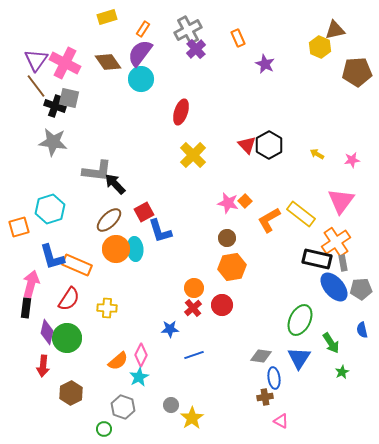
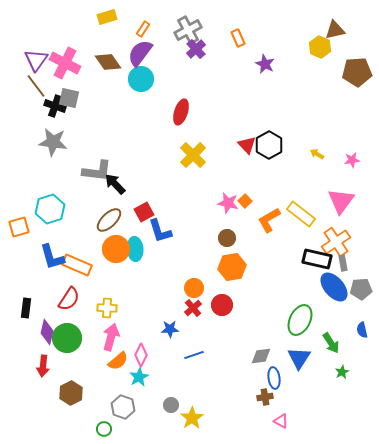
pink arrow at (31, 284): moved 80 px right, 53 px down
gray diamond at (261, 356): rotated 15 degrees counterclockwise
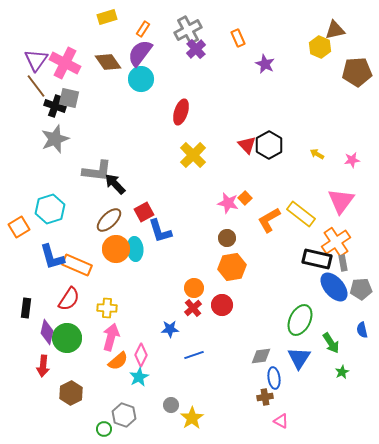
gray star at (53, 142): moved 2 px right, 3 px up; rotated 28 degrees counterclockwise
orange square at (245, 201): moved 3 px up
orange square at (19, 227): rotated 15 degrees counterclockwise
gray hexagon at (123, 407): moved 1 px right, 8 px down
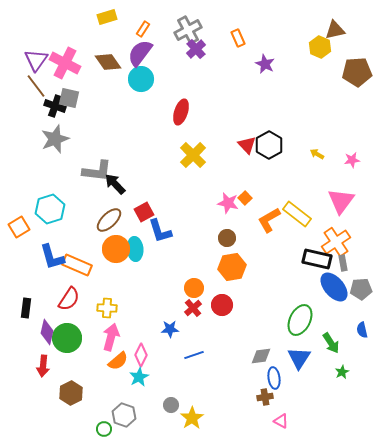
yellow rectangle at (301, 214): moved 4 px left
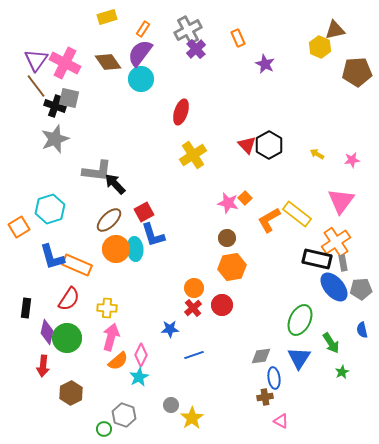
yellow cross at (193, 155): rotated 12 degrees clockwise
blue L-shape at (160, 231): moved 7 px left, 4 px down
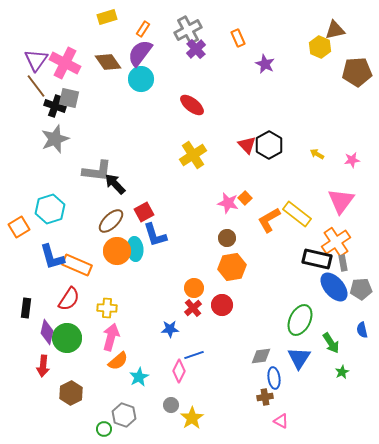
red ellipse at (181, 112): moved 11 px right, 7 px up; rotated 70 degrees counterclockwise
brown ellipse at (109, 220): moved 2 px right, 1 px down
blue L-shape at (153, 235): moved 2 px right
orange circle at (116, 249): moved 1 px right, 2 px down
pink diamond at (141, 355): moved 38 px right, 16 px down
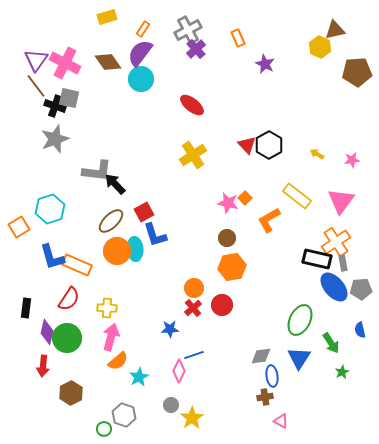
yellow rectangle at (297, 214): moved 18 px up
blue semicircle at (362, 330): moved 2 px left
blue ellipse at (274, 378): moved 2 px left, 2 px up
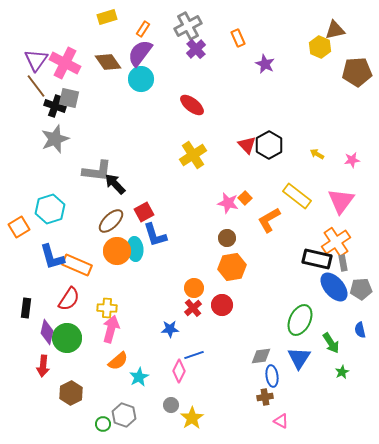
gray cross at (188, 30): moved 4 px up
pink arrow at (111, 337): moved 8 px up
green circle at (104, 429): moved 1 px left, 5 px up
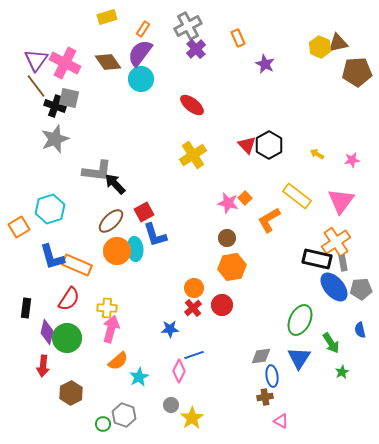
brown triangle at (335, 30): moved 3 px right, 13 px down
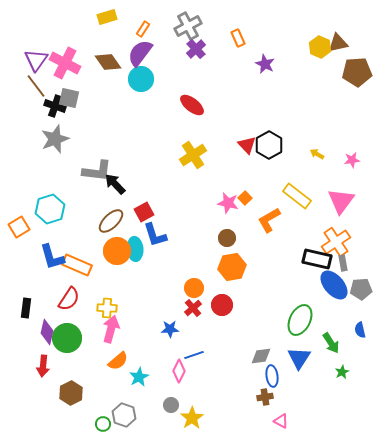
blue ellipse at (334, 287): moved 2 px up
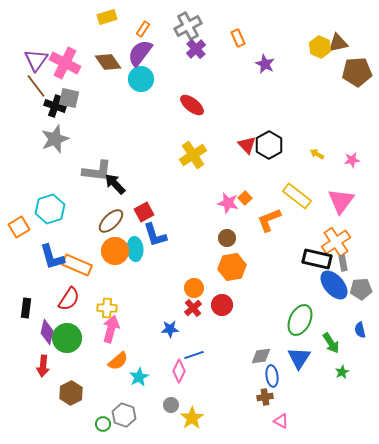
orange L-shape at (269, 220): rotated 8 degrees clockwise
orange circle at (117, 251): moved 2 px left
